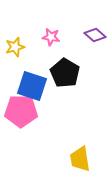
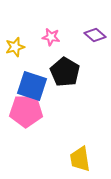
black pentagon: moved 1 px up
pink pentagon: moved 5 px right
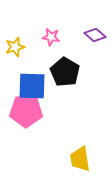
blue square: rotated 16 degrees counterclockwise
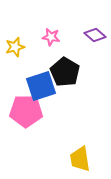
blue square: moved 9 px right; rotated 20 degrees counterclockwise
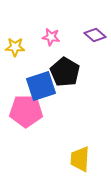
yellow star: rotated 18 degrees clockwise
yellow trapezoid: rotated 12 degrees clockwise
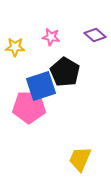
pink pentagon: moved 3 px right, 4 px up
yellow trapezoid: rotated 20 degrees clockwise
